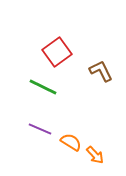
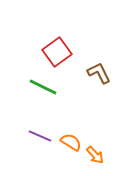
brown L-shape: moved 2 px left, 2 px down
purple line: moved 7 px down
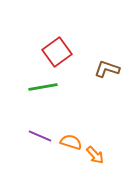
brown L-shape: moved 8 px right, 4 px up; rotated 45 degrees counterclockwise
green line: rotated 36 degrees counterclockwise
orange semicircle: rotated 15 degrees counterclockwise
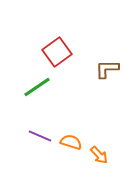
brown L-shape: rotated 20 degrees counterclockwise
green line: moved 6 px left; rotated 24 degrees counterclockwise
orange arrow: moved 4 px right
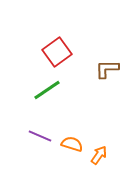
green line: moved 10 px right, 3 px down
orange semicircle: moved 1 px right, 2 px down
orange arrow: rotated 102 degrees counterclockwise
